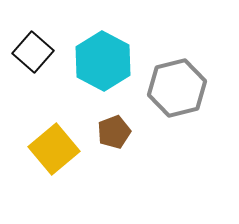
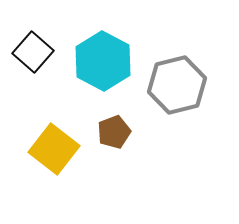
gray hexagon: moved 3 px up
yellow square: rotated 12 degrees counterclockwise
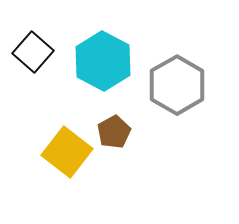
gray hexagon: rotated 16 degrees counterclockwise
brown pentagon: rotated 8 degrees counterclockwise
yellow square: moved 13 px right, 3 px down
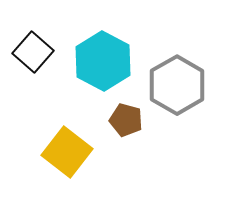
brown pentagon: moved 12 px right, 12 px up; rotated 28 degrees counterclockwise
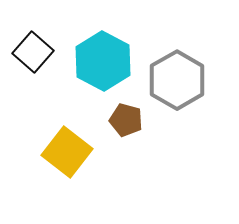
gray hexagon: moved 5 px up
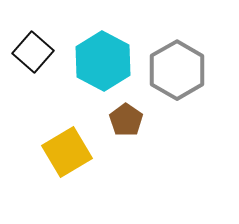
gray hexagon: moved 10 px up
brown pentagon: rotated 20 degrees clockwise
yellow square: rotated 21 degrees clockwise
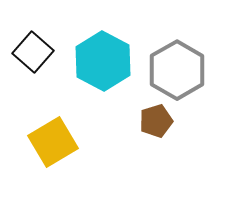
brown pentagon: moved 30 px right, 1 px down; rotated 20 degrees clockwise
yellow square: moved 14 px left, 10 px up
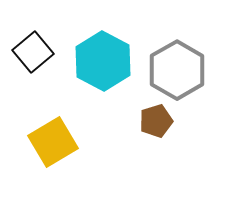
black square: rotated 9 degrees clockwise
